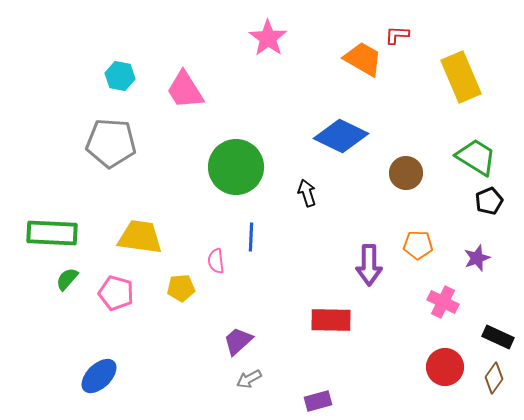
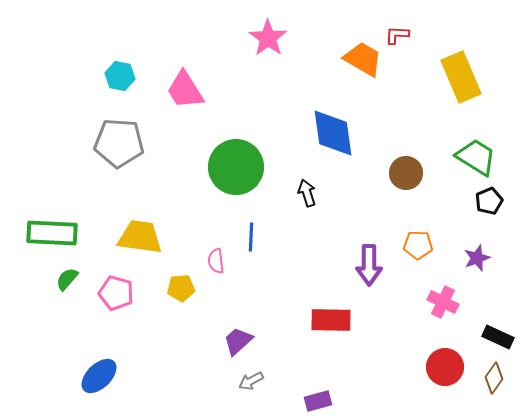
blue diamond: moved 8 px left, 3 px up; rotated 56 degrees clockwise
gray pentagon: moved 8 px right
gray arrow: moved 2 px right, 2 px down
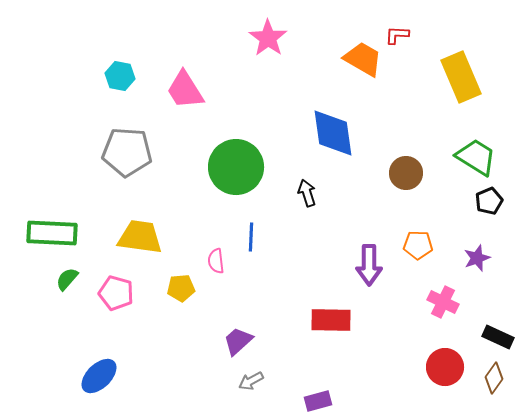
gray pentagon: moved 8 px right, 9 px down
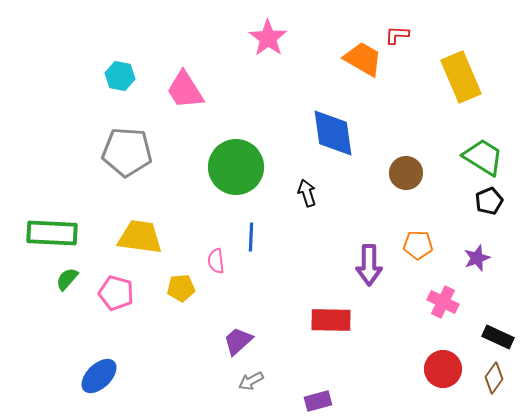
green trapezoid: moved 7 px right
red circle: moved 2 px left, 2 px down
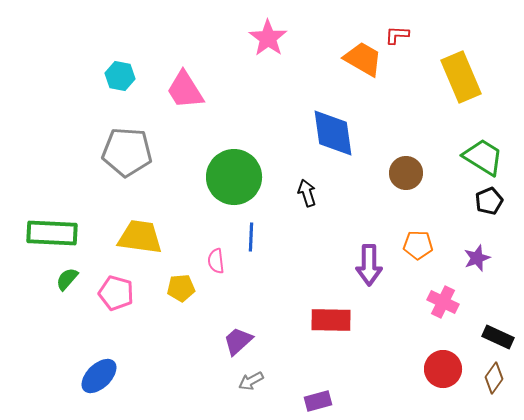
green circle: moved 2 px left, 10 px down
